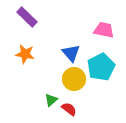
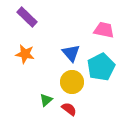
yellow circle: moved 2 px left, 3 px down
green triangle: moved 5 px left
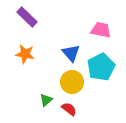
pink trapezoid: moved 3 px left
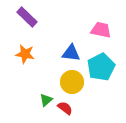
blue triangle: rotated 42 degrees counterclockwise
red semicircle: moved 4 px left, 1 px up
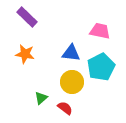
pink trapezoid: moved 1 px left, 1 px down
green triangle: moved 5 px left, 2 px up
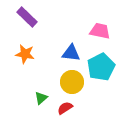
red semicircle: rotated 70 degrees counterclockwise
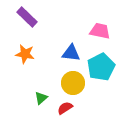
yellow circle: moved 1 px right, 1 px down
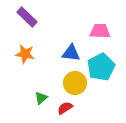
pink trapezoid: rotated 10 degrees counterclockwise
yellow circle: moved 2 px right
